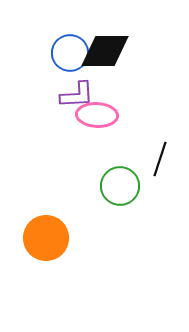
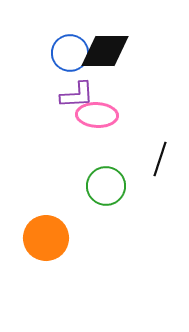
green circle: moved 14 px left
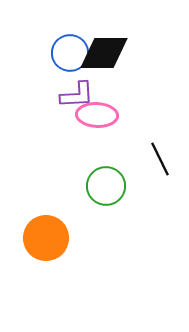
black diamond: moved 1 px left, 2 px down
black line: rotated 44 degrees counterclockwise
